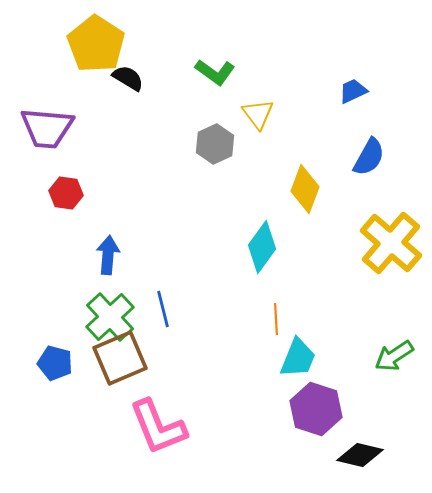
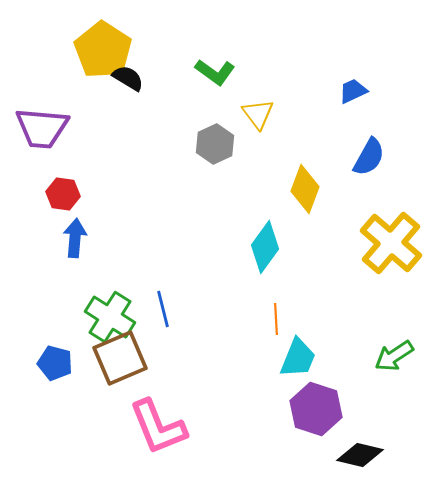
yellow pentagon: moved 7 px right, 6 px down
purple trapezoid: moved 5 px left
red hexagon: moved 3 px left, 1 px down
cyan diamond: moved 3 px right
blue arrow: moved 33 px left, 17 px up
green cross: rotated 15 degrees counterclockwise
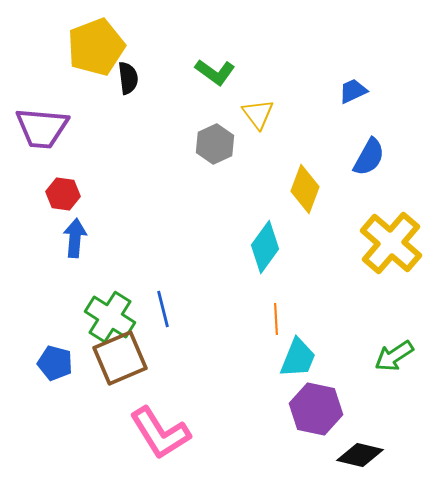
yellow pentagon: moved 7 px left, 3 px up; rotated 18 degrees clockwise
black semicircle: rotated 52 degrees clockwise
purple hexagon: rotated 6 degrees counterclockwise
pink L-shape: moved 2 px right, 6 px down; rotated 10 degrees counterclockwise
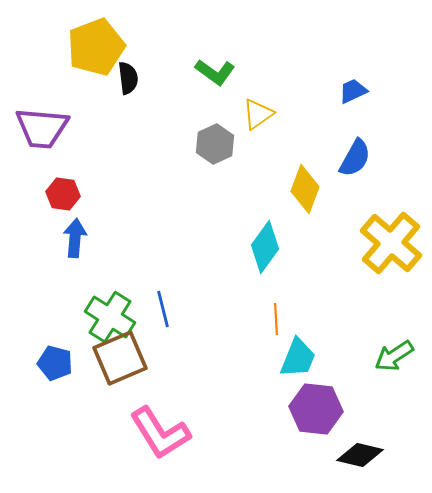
yellow triangle: rotated 32 degrees clockwise
blue semicircle: moved 14 px left, 1 px down
purple hexagon: rotated 6 degrees counterclockwise
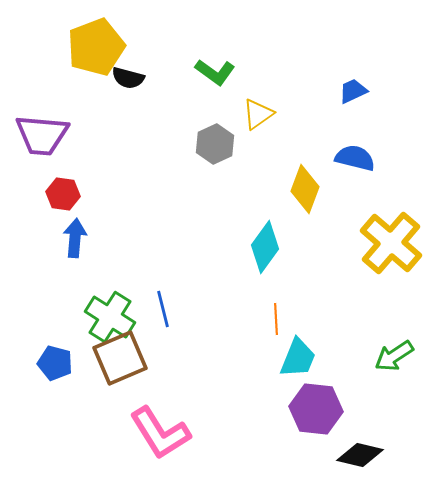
black semicircle: rotated 112 degrees clockwise
purple trapezoid: moved 7 px down
blue semicircle: rotated 105 degrees counterclockwise
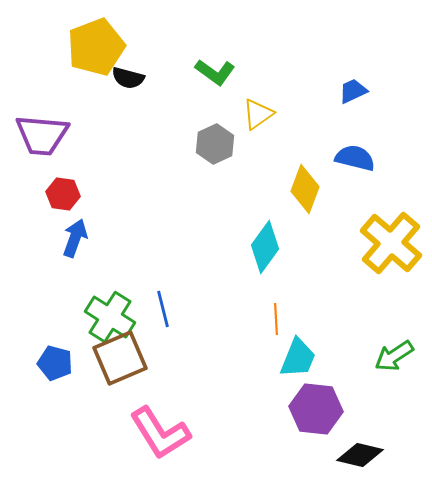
blue arrow: rotated 15 degrees clockwise
